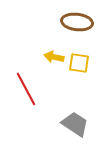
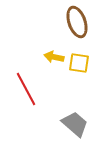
brown ellipse: rotated 64 degrees clockwise
gray trapezoid: rotated 8 degrees clockwise
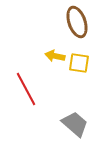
yellow arrow: moved 1 px right, 1 px up
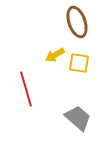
yellow arrow: moved 1 px up; rotated 42 degrees counterclockwise
red line: rotated 12 degrees clockwise
gray trapezoid: moved 3 px right, 6 px up
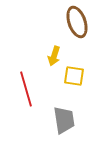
yellow arrow: moved 1 px left, 1 px down; rotated 42 degrees counterclockwise
yellow square: moved 5 px left, 13 px down
gray trapezoid: moved 14 px left, 2 px down; rotated 40 degrees clockwise
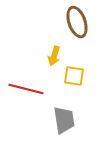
red line: rotated 60 degrees counterclockwise
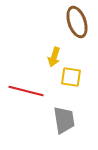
yellow arrow: moved 1 px down
yellow square: moved 3 px left, 1 px down
red line: moved 2 px down
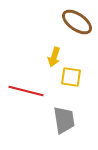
brown ellipse: rotated 36 degrees counterclockwise
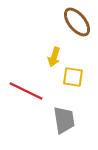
brown ellipse: rotated 16 degrees clockwise
yellow square: moved 2 px right
red line: rotated 12 degrees clockwise
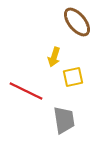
yellow square: rotated 20 degrees counterclockwise
